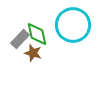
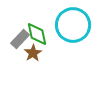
brown star: rotated 24 degrees clockwise
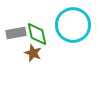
gray rectangle: moved 4 px left, 6 px up; rotated 36 degrees clockwise
brown star: rotated 18 degrees counterclockwise
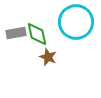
cyan circle: moved 3 px right, 3 px up
brown star: moved 15 px right, 4 px down
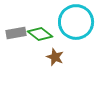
green diamond: moved 3 px right; rotated 40 degrees counterclockwise
brown star: moved 7 px right
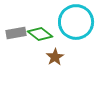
brown star: rotated 18 degrees clockwise
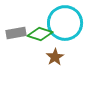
cyan circle: moved 11 px left, 1 px down
green diamond: rotated 20 degrees counterclockwise
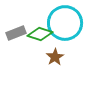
gray rectangle: rotated 12 degrees counterclockwise
